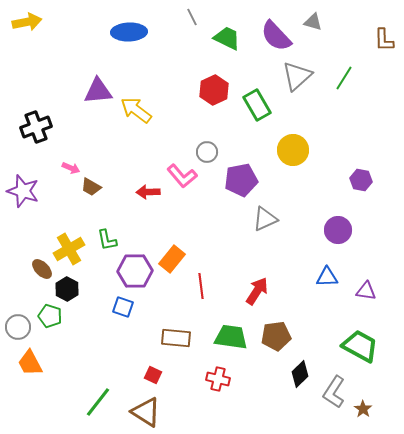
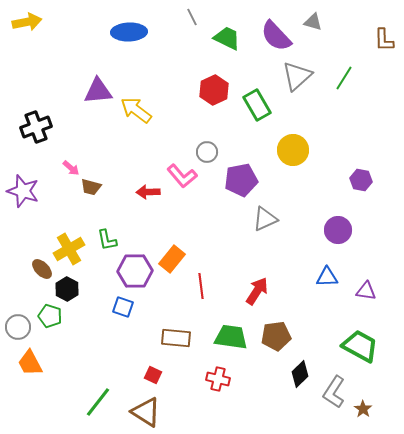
pink arrow at (71, 168): rotated 18 degrees clockwise
brown trapezoid at (91, 187): rotated 15 degrees counterclockwise
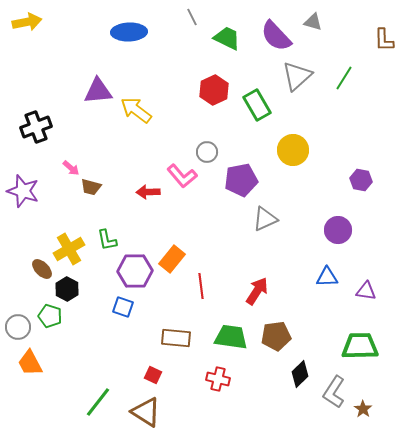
green trapezoid at (360, 346): rotated 30 degrees counterclockwise
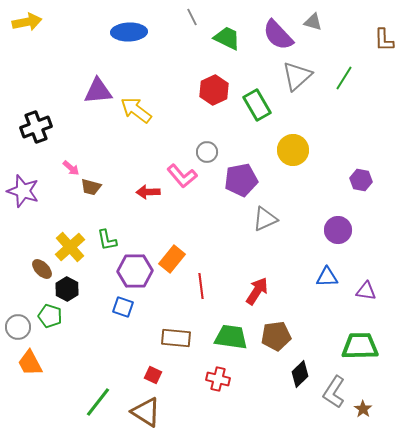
purple semicircle at (276, 36): moved 2 px right, 1 px up
yellow cross at (69, 249): moved 1 px right, 2 px up; rotated 12 degrees counterclockwise
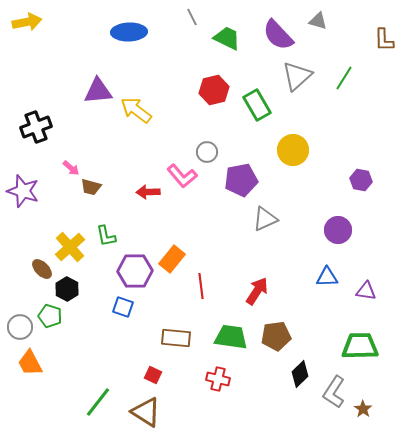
gray triangle at (313, 22): moved 5 px right, 1 px up
red hexagon at (214, 90): rotated 12 degrees clockwise
green L-shape at (107, 240): moved 1 px left, 4 px up
gray circle at (18, 327): moved 2 px right
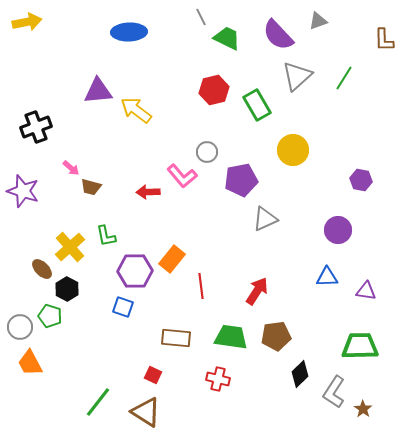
gray line at (192, 17): moved 9 px right
gray triangle at (318, 21): rotated 36 degrees counterclockwise
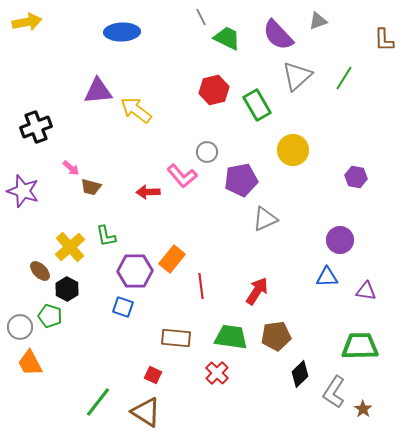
blue ellipse at (129, 32): moved 7 px left
purple hexagon at (361, 180): moved 5 px left, 3 px up
purple circle at (338, 230): moved 2 px right, 10 px down
brown ellipse at (42, 269): moved 2 px left, 2 px down
red cross at (218, 379): moved 1 px left, 6 px up; rotated 30 degrees clockwise
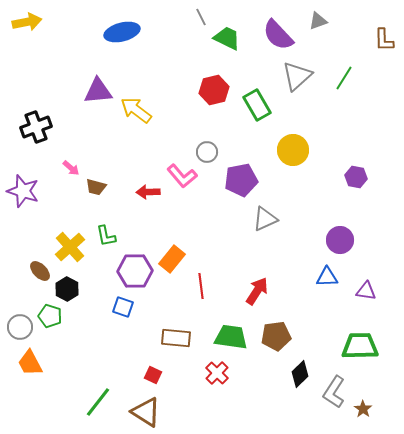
blue ellipse at (122, 32): rotated 12 degrees counterclockwise
brown trapezoid at (91, 187): moved 5 px right
